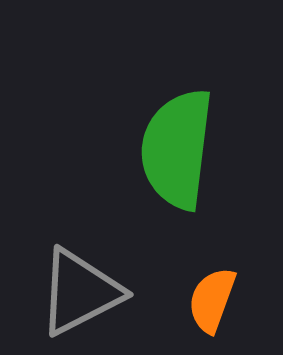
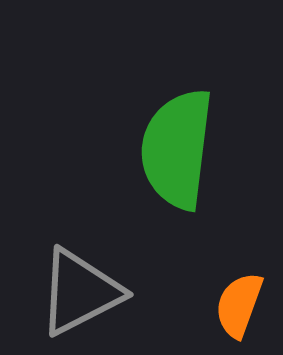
orange semicircle: moved 27 px right, 5 px down
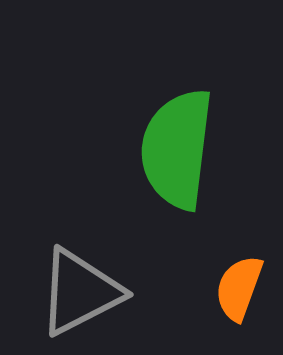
orange semicircle: moved 17 px up
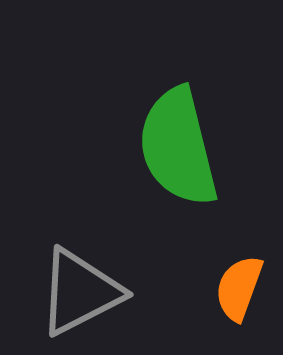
green semicircle: moved 1 px right, 2 px up; rotated 21 degrees counterclockwise
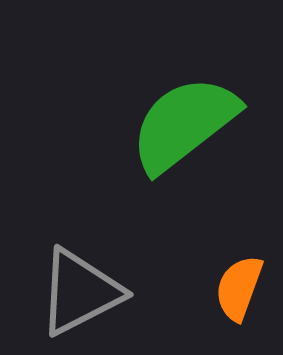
green semicircle: moved 6 px right, 23 px up; rotated 66 degrees clockwise
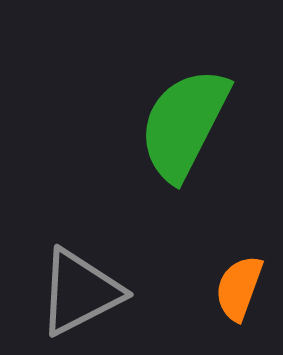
green semicircle: rotated 25 degrees counterclockwise
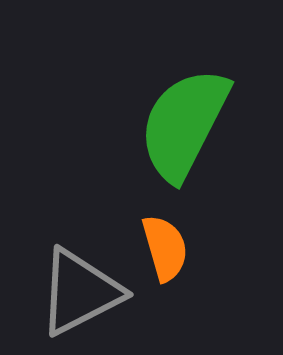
orange semicircle: moved 74 px left, 40 px up; rotated 144 degrees clockwise
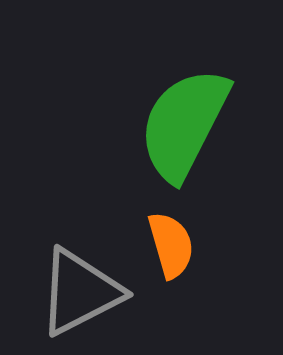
orange semicircle: moved 6 px right, 3 px up
